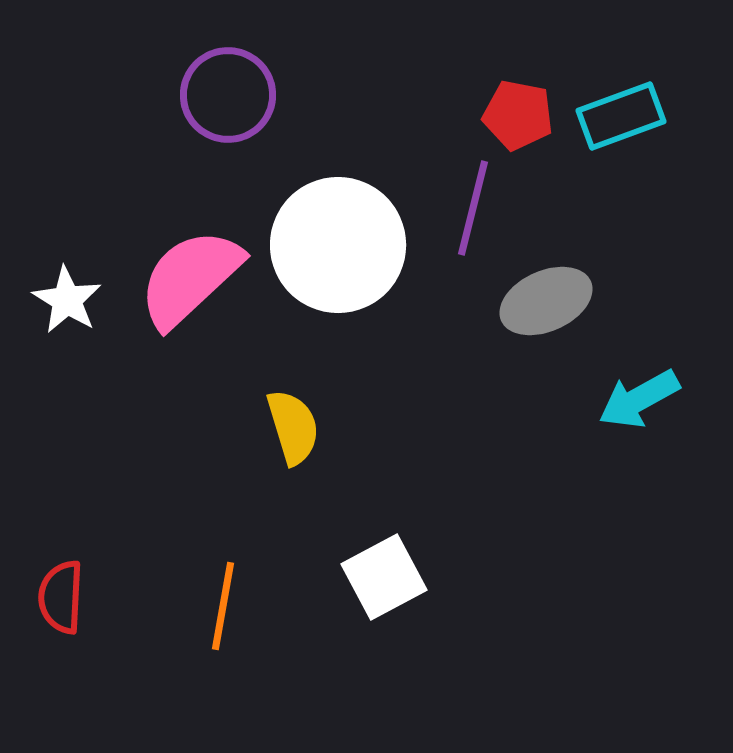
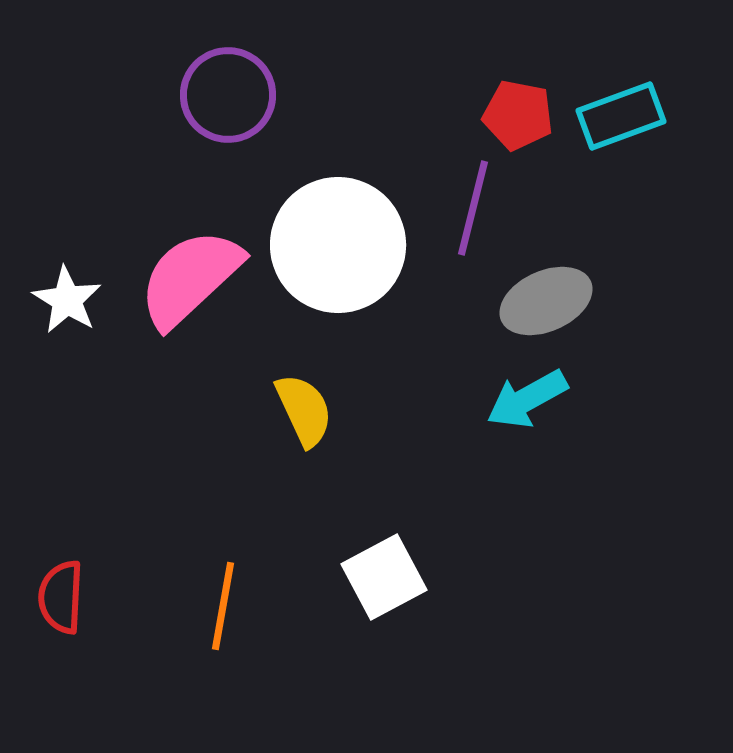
cyan arrow: moved 112 px left
yellow semicircle: moved 11 px right, 17 px up; rotated 8 degrees counterclockwise
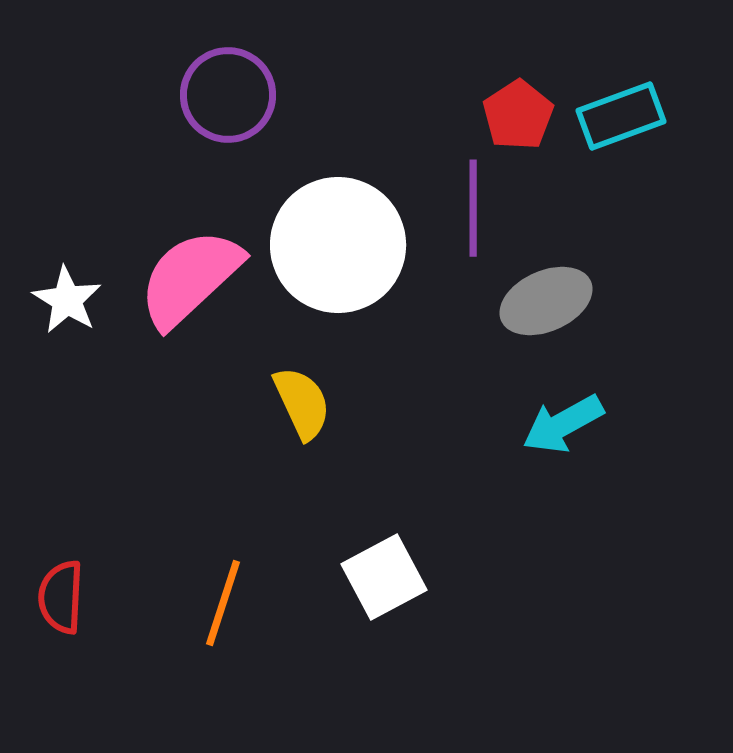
red pentagon: rotated 28 degrees clockwise
purple line: rotated 14 degrees counterclockwise
cyan arrow: moved 36 px right, 25 px down
yellow semicircle: moved 2 px left, 7 px up
orange line: moved 3 px up; rotated 8 degrees clockwise
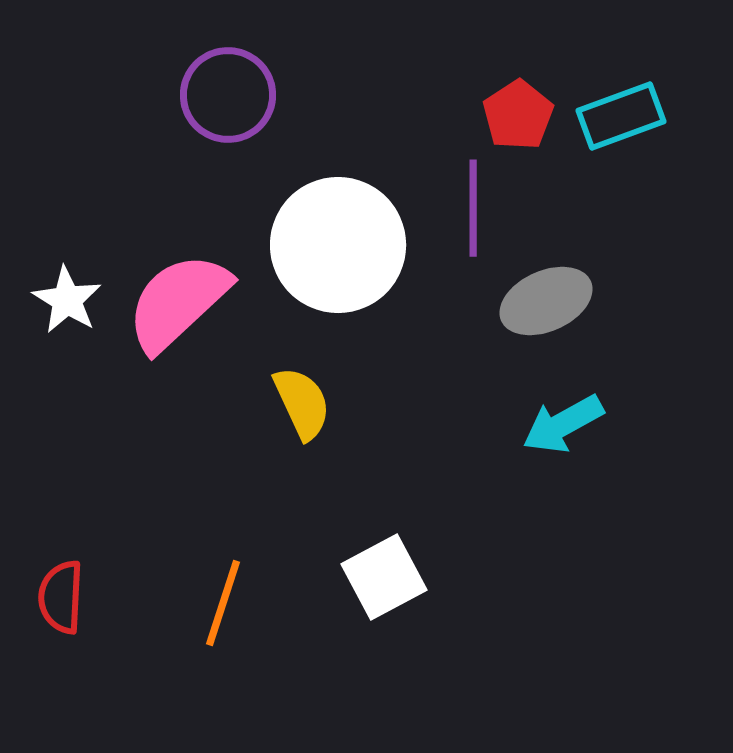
pink semicircle: moved 12 px left, 24 px down
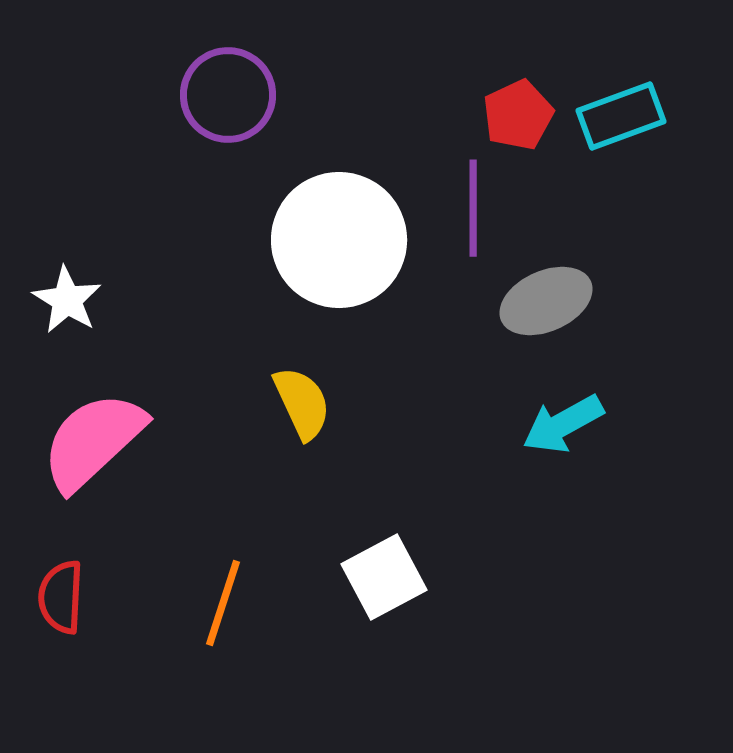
red pentagon: rotated 8 degrees clockwise
white circle: moved 1 px right, 5 px up
pink semicircle: moved 85 px left, 139 px down
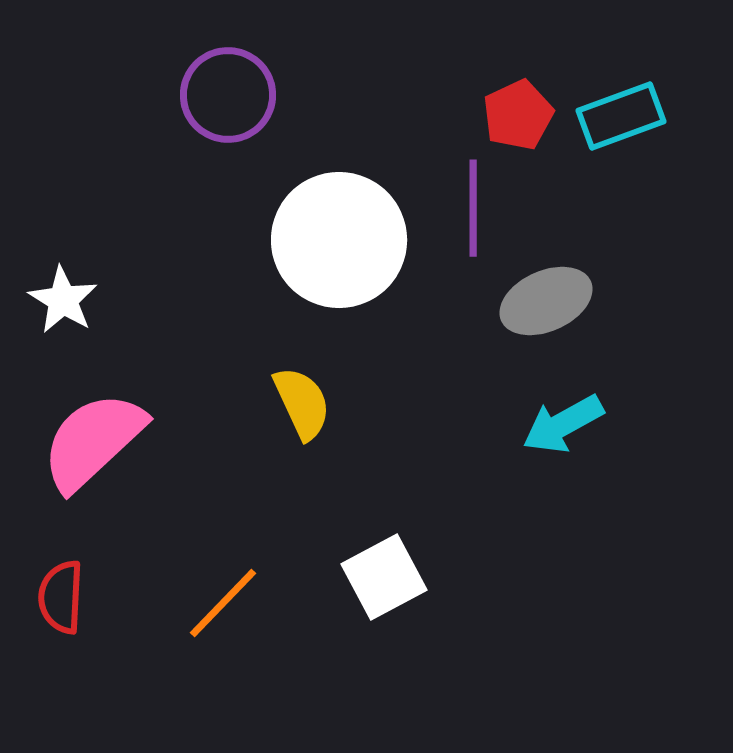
white star: moved 4 px left
orange line: rotated 26 degrees clockwise
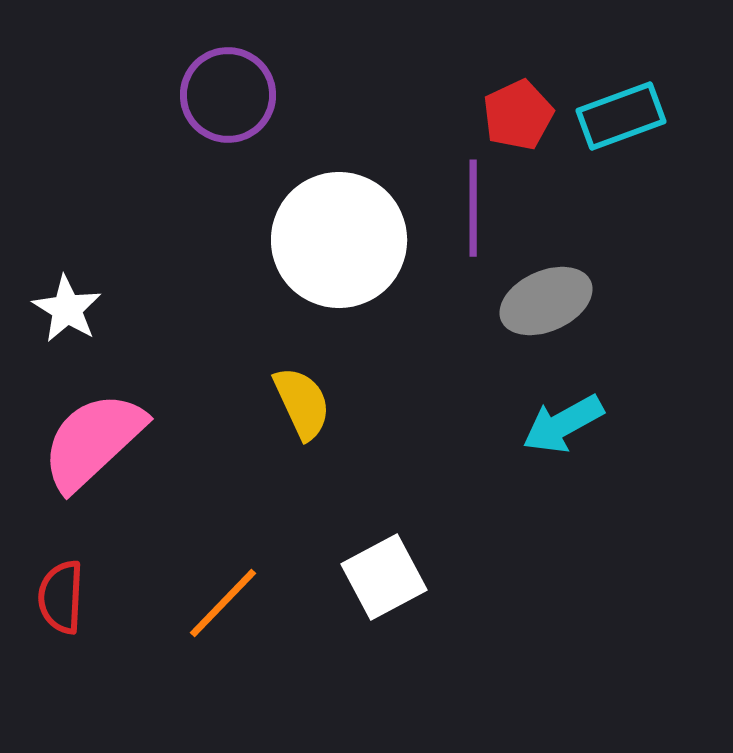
white star: moved 4 px right, 9 px down
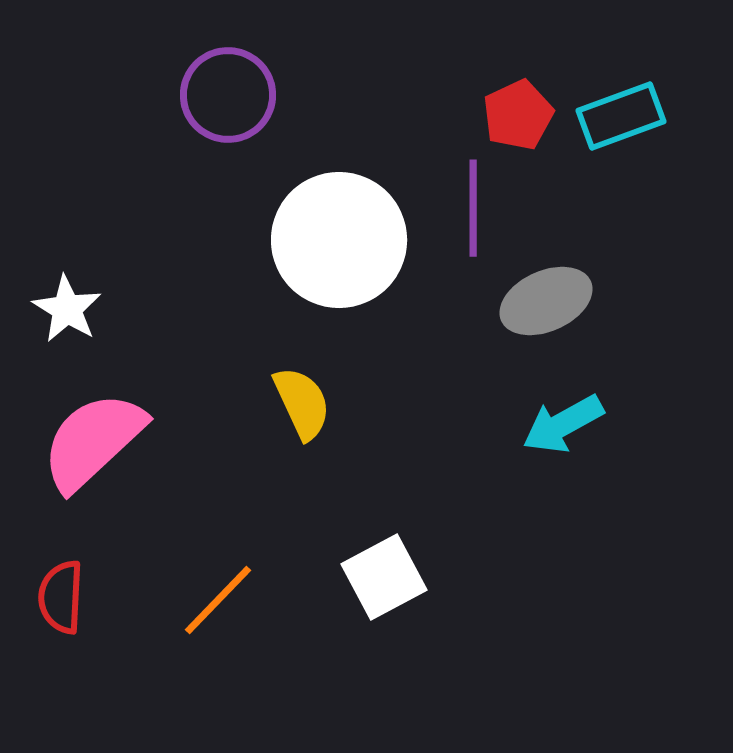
orange line: moved 5 px left, 3 px up
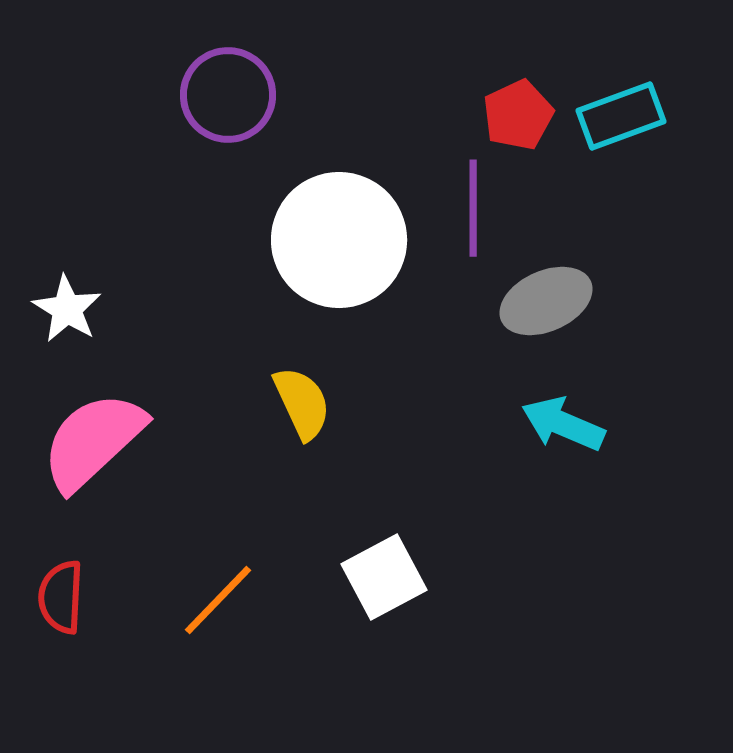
cyan arrow: rotated 52 degrees clockwise
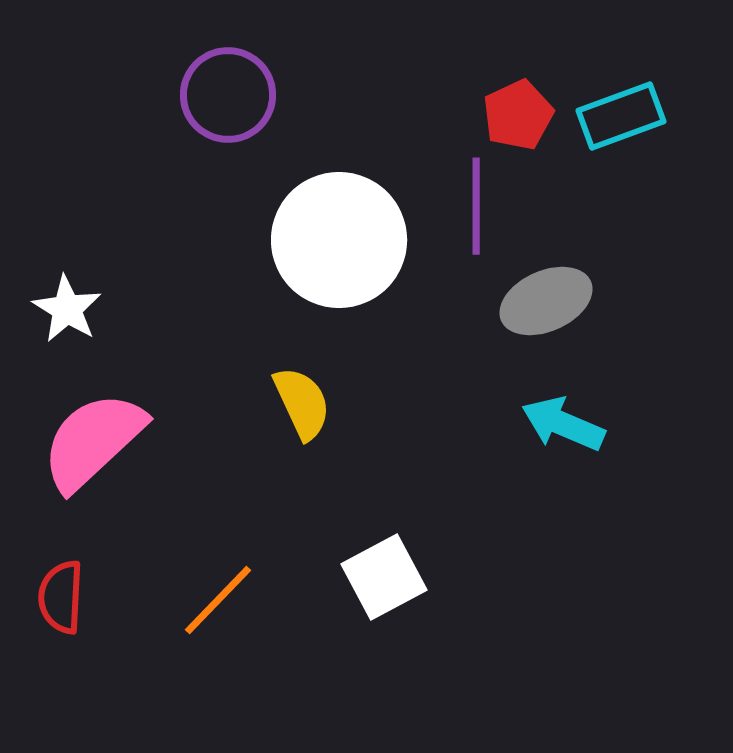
purple line: moved 3 px right, 2 px up
